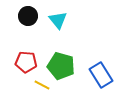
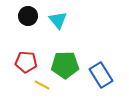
green pentagon: moved 4 px right, 1 px up; rotated 16 degrees counterclockwise
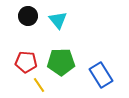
green pentagon: moved 4 px left, 3 px up
yellow line: moved 3 px left; rotated 28 degrees clockwise
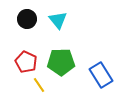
black circle: moved 1 px left, 3 px down
red pentagon: rotated 20 degrees clockwise
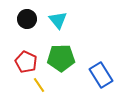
green pentagon: moved 4 px up
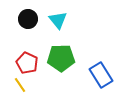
black circle: moved 1 px right
red pentagon: moved 1 px right, 1 px down
yellow line: moved 19 px left
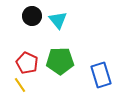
black circle: moved 4 px right, 3 px up
green pentagon: moved 1 px left, 3 px down
blue rectangle: rotated 15 degrees clockwise
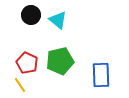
black circle: moved 1 px left, 1 px up
cyan triangle: rotated 12 degrees counterclockwise
green pentagon: rotated 12 degrees counterclockwise
blue rectangle: rotated 15 degrees clockwise
